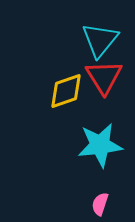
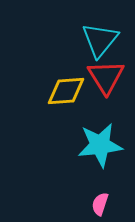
red triangle: moved 2 px right
yellow diamond: rotated 15 degrees clockwise
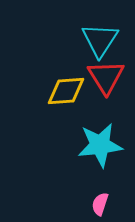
cyan triangle: rotated 6 degrees counterclockwise
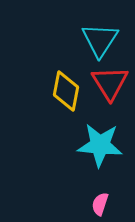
red triangle: moved 4 px right, 6 px down
yellow diamond: rotated 75 degrees counterclockwise
cyan star: rotated 12 degrees clockwise
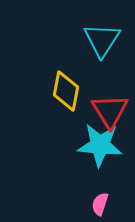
cyan triangle: moved 2 px right
red triangle: moved 28 px down
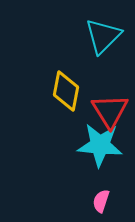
cyan triangle: moved 1 px right, 4 px up; rotated 12 degrees clockwise
pink semicircle: moved 1 px right, 3 px up
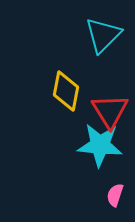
cyan triangle: moved 1 px up
pink semicircle: moved 14 px right, 6 px up
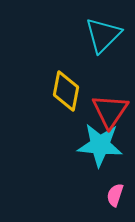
red triangle: rotated 6 degrees clockwise
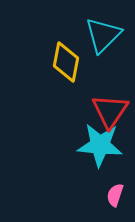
yellow diamond: moved 29 px up
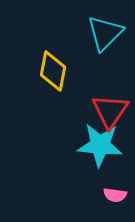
cyan triangle: moved 2 px right, 2 px up
yellow diamond: moved 13 px left, 9 px down
pink semicircle: rotated 100 degrees counterclockwise
